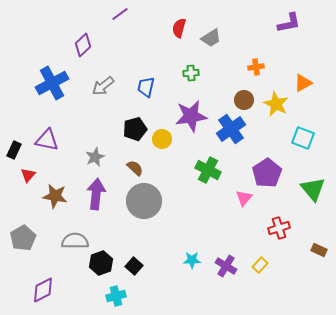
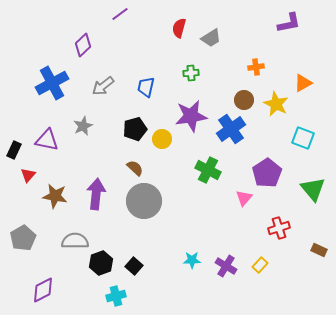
gray star at (95, 157): moved 12 px left, 31 px up
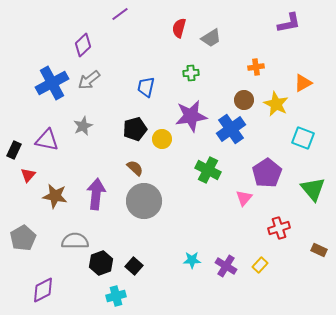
gray arrow at (103, 86): moved 14 px left, 6 px up
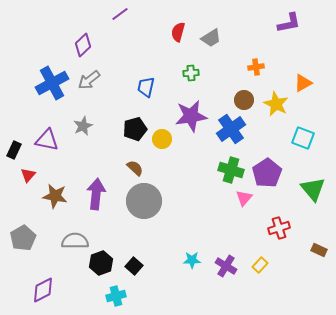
red semicircle at (179, 28): moved 1 px left, 4 px down
green cross at (208, 170): moved 23 px right; rotated 10 degrees counterclockwise
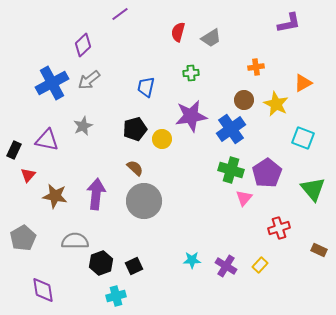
black square at (134, 266): rotated 24 degrees clockwise
purple diamond at (43, 290): rotated 72 degrees counterclockwise
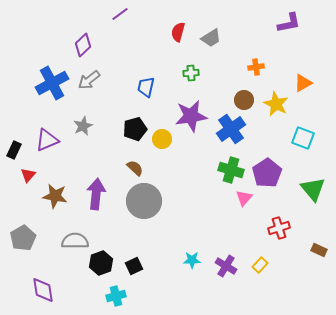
purple triangle at (47, 140): rotated 35 degrees counterclockwise
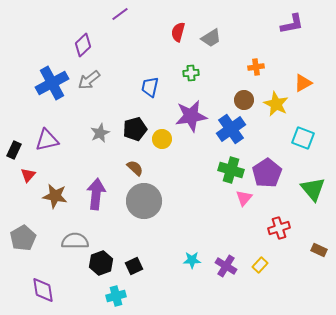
purple L-shape at (289, 23): moved 3 px right, 1 px down
blue trapezoid at (146, 87): moved 4 px right
gray star at (83, 126): moved 17 px right, 7 px down
purple triangle at (47, 140): rotated 10 degrees clockwise
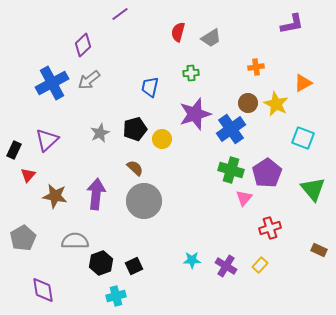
brown circle at (244, 100): moved 4 px right, 3 px down
purple star at (191, 116): moved 4 px right, 2 px up; rotated 8 degrees counterclockwise
purple triangle at (47, 140): rotated 30 degrees counterclockwise
red cross at (279, 228): moved 9 px left
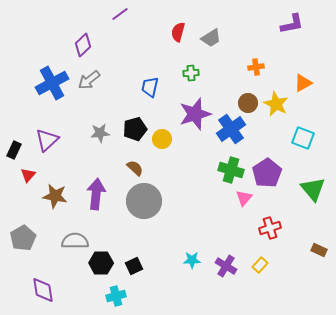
gray star at (100, 133): rotated 18 degrees clockwise
black hexagon at (101, 263): rotated 20 degrees clockwise
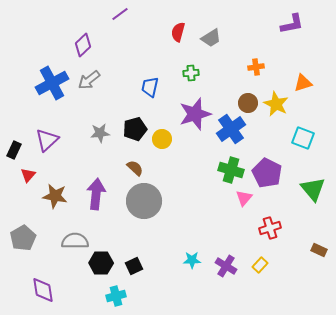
orange triangle at (303, 83): rotated 12 degrees clockwise
purple pentagon at (267, 173): rotated 12 degrees counterclockwise
